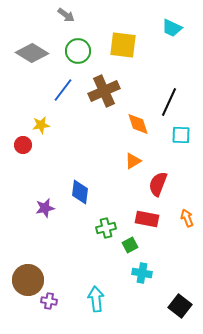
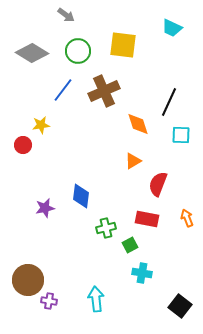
blue diamond: moved 1 px right, 4 px down
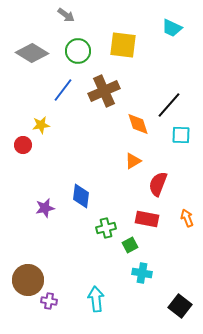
black line: moved 3 px down; rotated 16 degrees clockwise
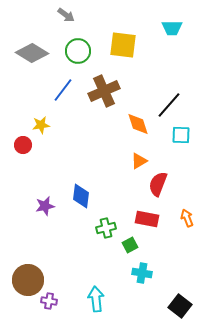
cyan trapezoid: rotated 25 degrees counterclockwise
orange triangle: moved 6 px right
purple star: moved 2 px up
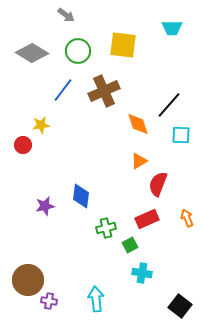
red rectangle: rotated 35 degrees counterclockwise
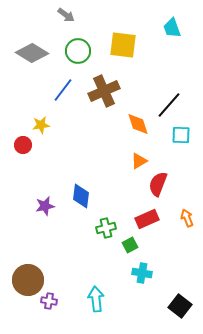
cyan trapezoid: rotated 70 degrees clockwise
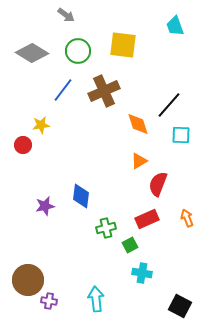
cyan trapezoid: moved 3 px right, 2 px up
black square: rotated 10 degrees counterclockwise
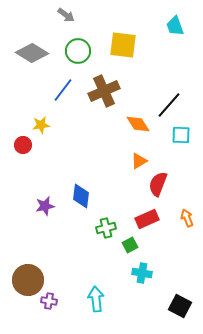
orange diamond: rotated 15 degrees counterclockwise
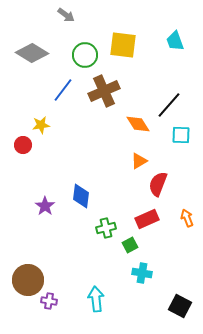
cyan trapezoid: moved 15 px down
green circle: moved 7 px right, 4 px down
purple star: rotated 24 degrees counterclockwise
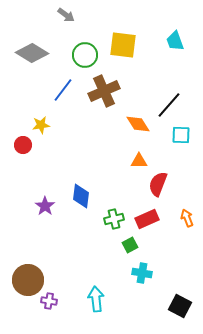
orange triangle: rotated 30 degrees clockwise
green cross: moved 8 px right, 9 px up
